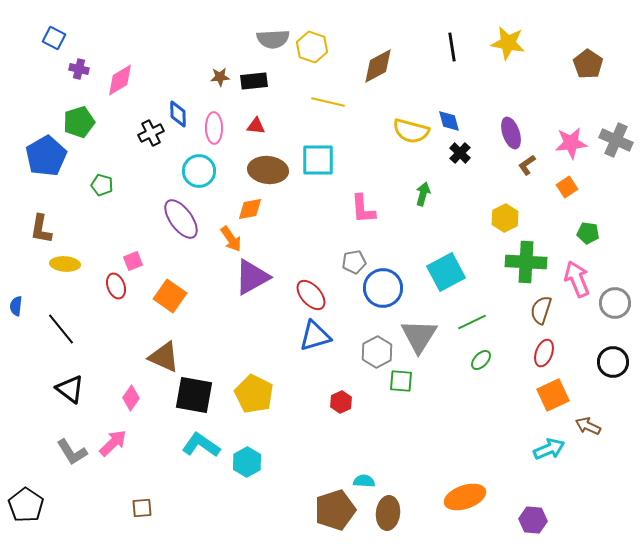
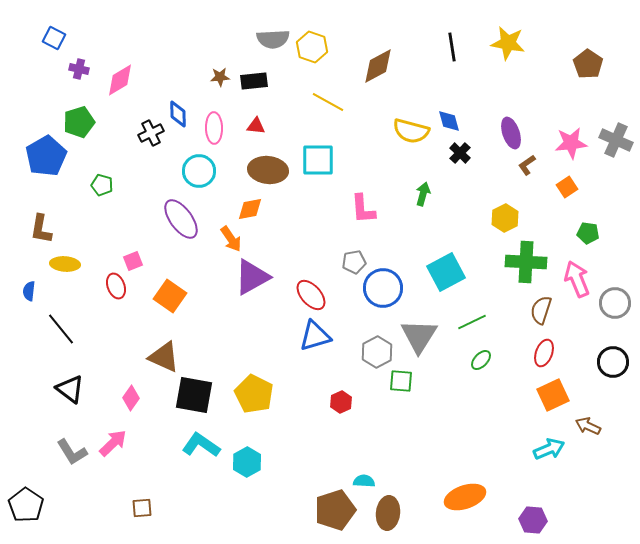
yellow line at (328, 102): rotated 16 degrees clockwise
blue semicircle at (16, 306): moved 13 px right, 15 px up
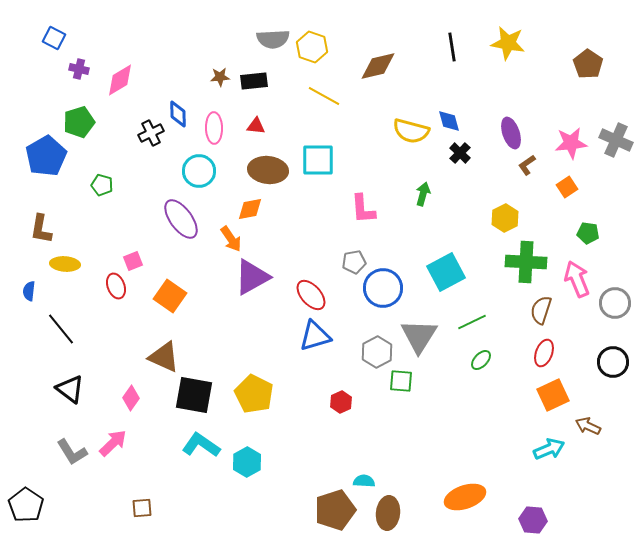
brown diamond at (378, 66): rotated 15 degrees clockwise
yellow line at (328, 102): moved 4 px left, 6 px up
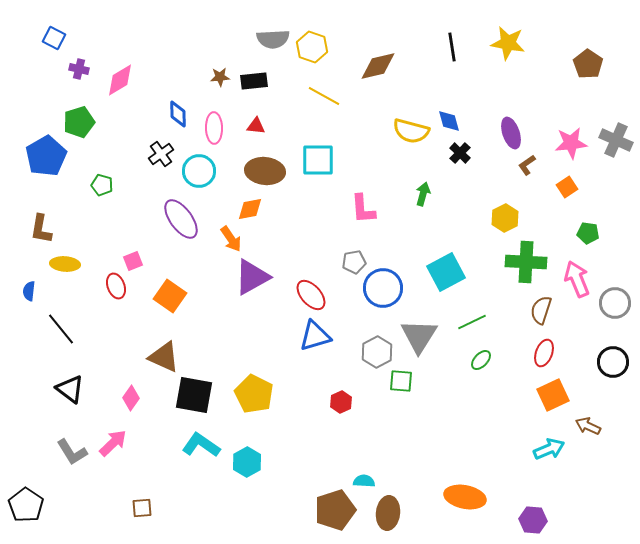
black cross at (151, 133): moved 10 px right, 21 px down; rotated 10 degrees counterclockwise
brown ellipse at (268, 170): moved 3 px left, 1 px down
orange ellipse at (465, 497): rotated 30 degrees clockwise
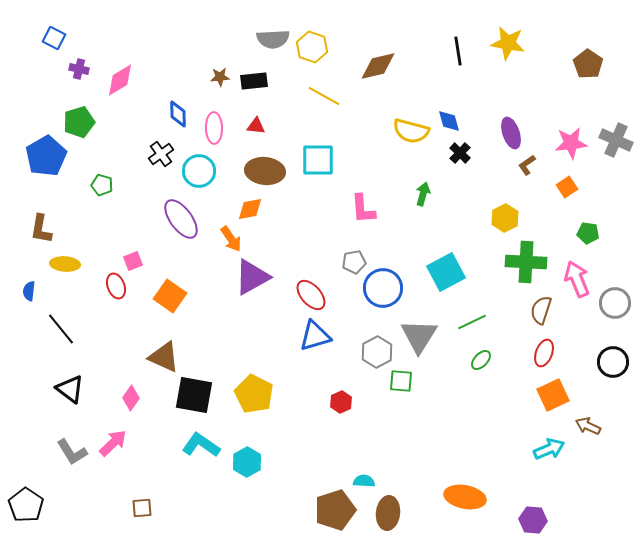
black line at (452, 47): moved 6 px right, 4 px down
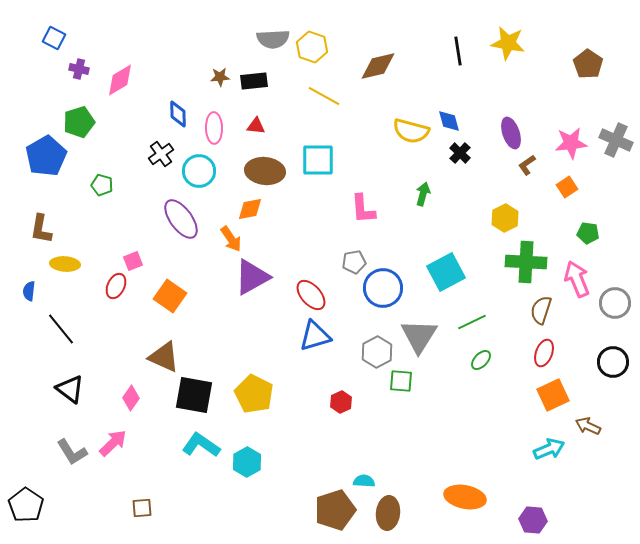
red ellipse at (116, 286): rotated 45 degrees clockwise
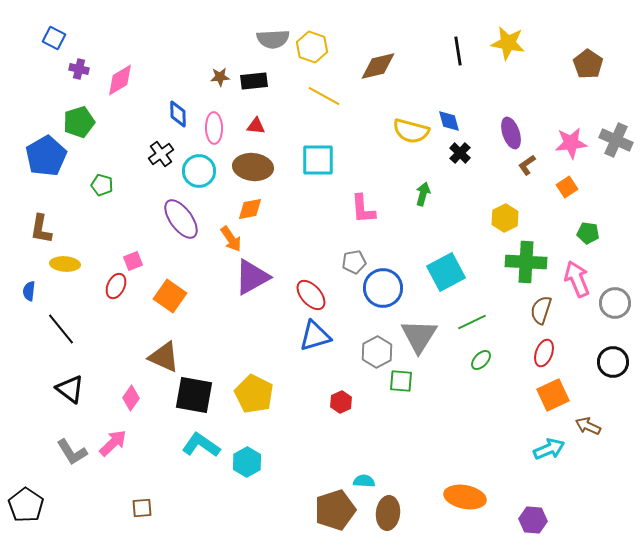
brown ellipse at (265, 171): moved 12 px left, 4 px up
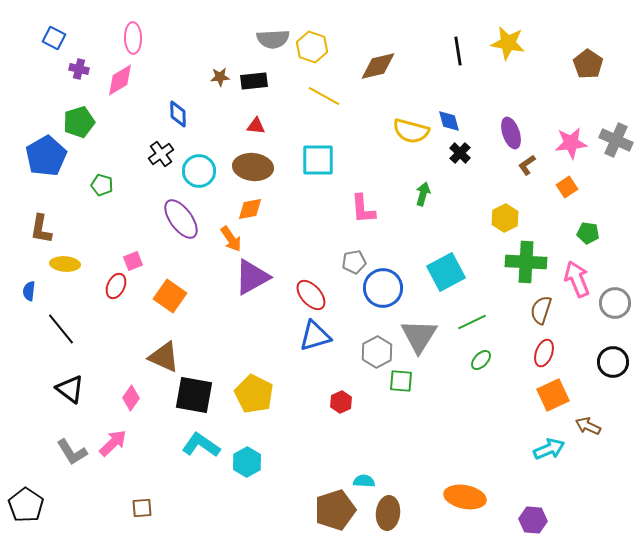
pink ellipse at (214, 128): moved 81 px left, 90 px up
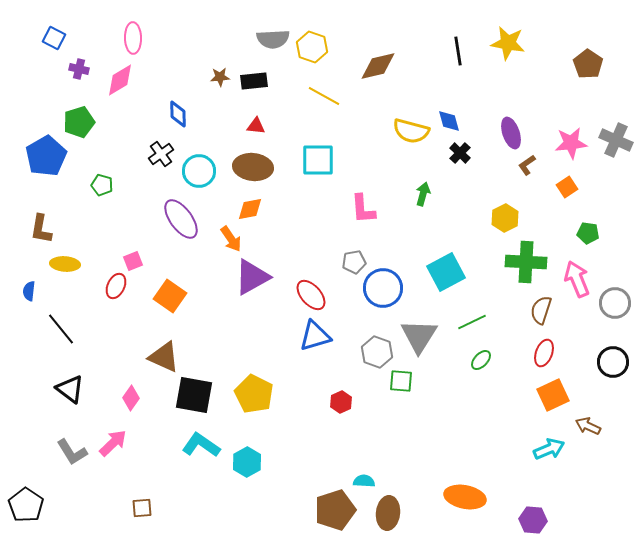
gray hexagon at (377, 352): rotated 12 degrees counterclockwise
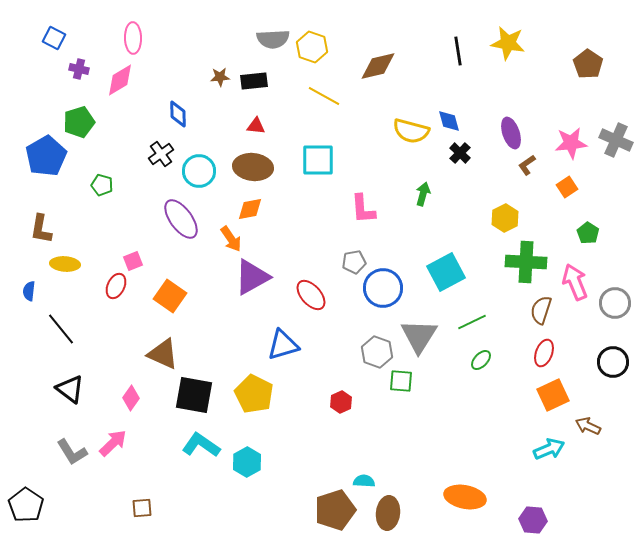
green pentagon at (588, 233): rotated 25 degrees clockwise
pink arrow at (577, 279): moved 2 px left, 3 px down
blue triangle at (315, 336): moved 32 px left, 9 px down
brown triangle at (164, 357): moved 1 px left, 3 px up
